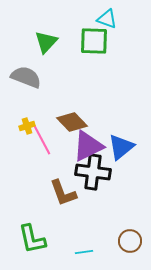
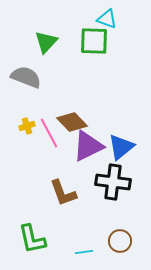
pink line: moved 7 px right, 7 px up
black cross: moved 20 px right, 10 px down
brown circle: moved 10 px left
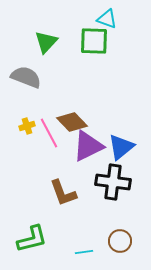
green L-shape: rotated 92 degrees counterclockwise
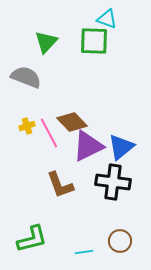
brown L-shape: moved 3 px left, 8 px up
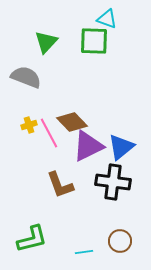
yellow cross: moved 2 px right, 1 px up
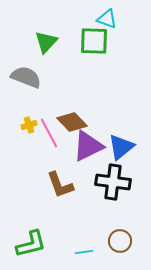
green L-shape: moved 1 px left, 5 px down
